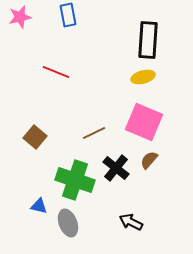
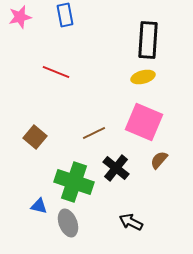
blue rectangle: moved 3 px left
brown semicircle: moved 10 px right
green cross: moved 1 px left, 2 px down
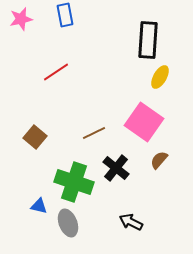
pink star: moved 1 px right, 2 px down
red line: rotated 56 degrees counterclockwise
yellow ellipse: moved 17 px right; rotated 45 degrees counterclockwise
pink square: rotated 12 degrees clockwise
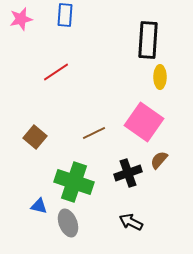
blue rectangle: rotated 15 degrees clockwise
yellow ellipse: rotated 30 degrees counterclockwise
black cross: moved 12 px right, 5 px down; rotated 32 degrees clockwise
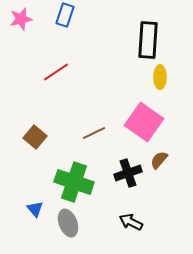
blue rectangle: rotated 15 degrees clockwise
blue triangle: moved 4 px left, 3 px down; rotated 36 degrees clockwise
